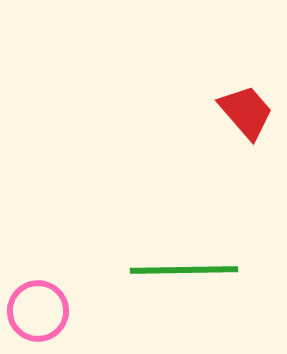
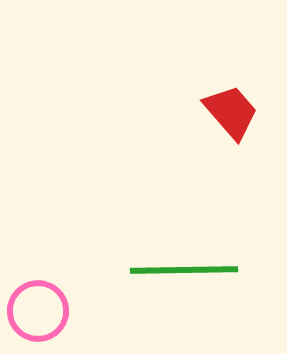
red trapezoid: moved 15 px left
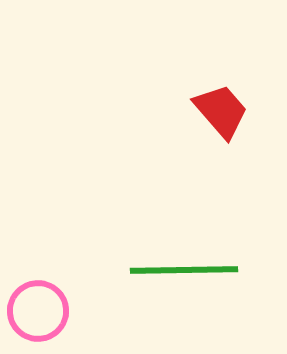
red trapezoid: moved 10 px left, 1 px up
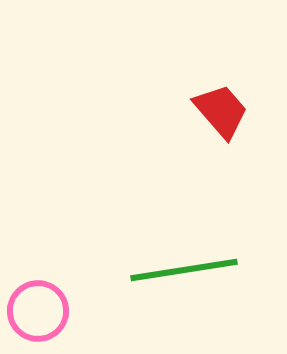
green line: rotated 8 degrees counterclockwise
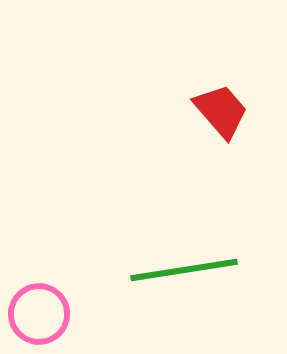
pink circle: moved 1 px right, 3 px down
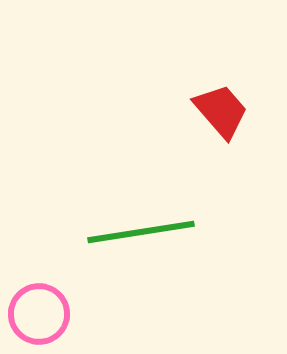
green line: moved 43 px left, 38 px up
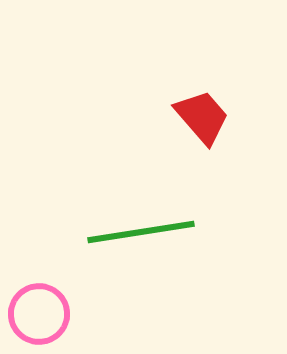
red trapezoid: moved 19 px left, 6 px down
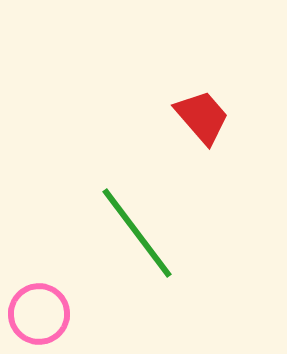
green line: moved 4 px left, 1 px down; rotated 62 degrees clockwise
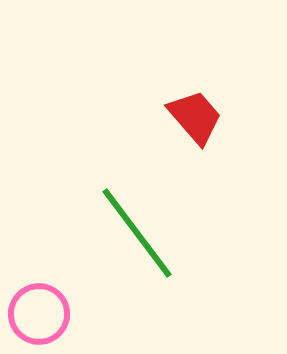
red trapezoid: moved 7 px left
